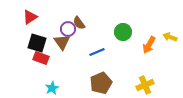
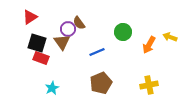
yellow cross: moved 4 px right; rotated 12 degrees clockwise
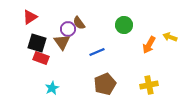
green circle: moved 1 px right, 7 px up
brown pentagon: moved 4 px right, 1 px down
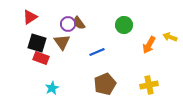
purple circle: moved 5 px up
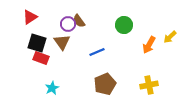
brown semicircle: moved 2 px up
yellow arrow: rotated 64 degrees counterclockwise
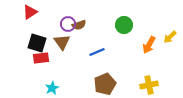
red triangle: moved 5 px up
brown semicircle: moved 4 px down; rotated 72 degrees counterclockwise
red rectangle: rotated 28 degrees counterclockwise
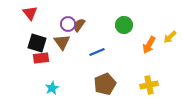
red triangle: moved 1 px down; rotated 35 degrees counterclockwise
brown semicircle: rotated 144 degrees clockwise
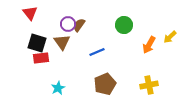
cyan star: moved 6 px right
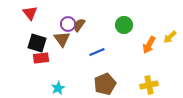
brown triangle: moved 3 px up
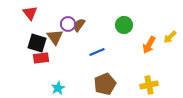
brown triangle: moved 7 px left, 2 px up
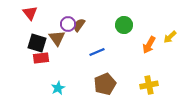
brown triangle: moved 2 px right, 1 px down
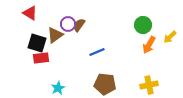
red triangle: rotated 21 degrees counterclockwise
green circle: moved 19 px right
brown triangle: moved 2 px left, 3 px up; rotated 30 degrees clockwise
brown pentagon: rotated 30 degrees clockwise
